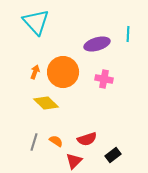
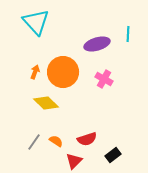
pink cross: rotated 18 degrees clockwise
gray line: rotated 18 degrees clockwise
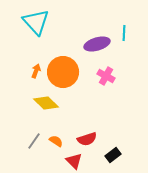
cyan line: moved 4 px left, 1 px up
orange arrow: moved 1 px right, 1 px up
pink cross: moved 2 px right, 3 px up
gray line: moved 1 px up
red triangle: rotated 30 degrees counterclockwise
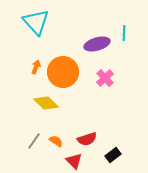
orange arrow: moved 4 px up
pink cross: moved 1 px left, 2 px down; rotated 18 degrees clockwise
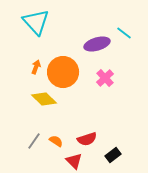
cyan line: rotated 56 degrees counterclockwise
yellow diamond: moved 2 px left, 4 px up
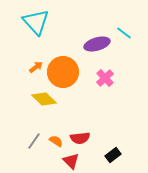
orange arrow: rotated 32 degrees clockwise
red semicircle: moved 7 px left, 1 px up; rotated 12 degrees clockwise
red triangle: moved 3 px left
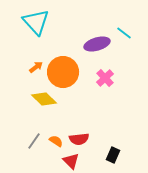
red semicircle: moved 1 px left, 1 px down
black rectangle: rotated 28 degrees counterclockwise
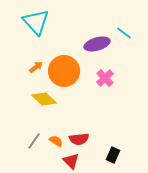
orange circle: moved 1 px right, 1 px up
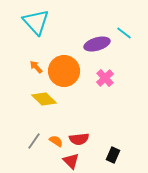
orange arrow: rotated 96 degrees counterclockwise
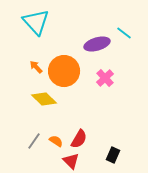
red semicircle: rotated 54 degrees counterclockwise
